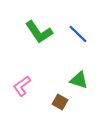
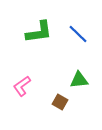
green L-shape: rotated 64 degrees counterclockwise
green triangle: rotated 24 degrees counterclockwise
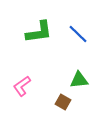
brown square: moved 3 px right
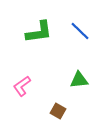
blue line: moved 2 px right, 3 px up
brown square: moved 5 px left, 9 px down
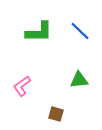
green L-shape: rotated 8 degrees clockwise
brown square: moved 2 px left, 3 px down; rotated 14 degrees counterclockwise
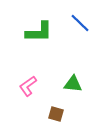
blue line: moved 8 px up
green triangle: moved 6 px left, 4 px down; rotated 12 degrees clockwise
pink L-shape: moved 6 px right
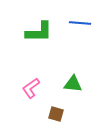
blue line: rotated 40 degrees counterclockwise
pink L-shape: moved 3 px right, 2 px down
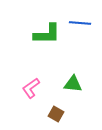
green L-shape: moved 8 px right, 2 px down
brown square: rotated 14 degrees clockwise
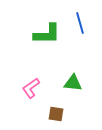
blue line: rotated 70 degrees clockwise
green triangle: moved 1 px up
brown square: rotated 21 degrees counterclockwise
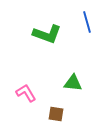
blue line: moved 7 px right, 1 px up
green L-shape: rotated 20 degrees clockwise
pink L-shape: moved 5 px left, 5 px down; rotated 95 degrees clockwise
